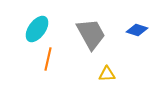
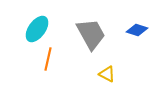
yellow triangle: rotated 30 degrees clockwise
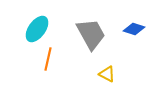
blue diamond: moved 3 px left, 1 px up
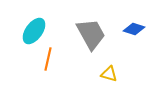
cyan ellipse: moved 3 px left, 2 px down
yellow triangle: moved 2 px right; rotated 12 degrees counterclockwise
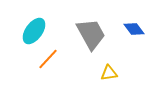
blue diamond: rotated 35 degrees clockwise
orange line: rotated 30 degrees clockwise
yellow triangle: moved 1 px up; rotated 24 degrees counterclockwise
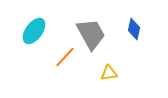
blue diamond: rotated 50 degrees clockwise
orange line: moved 17 px right, 2 px up
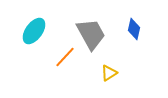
yellow triangle: rotated 24 degrees counterclockwise
